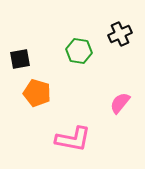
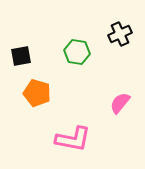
green hexagon: moved 2 px left, 1 px down
black square: moved 1 px right, 3 px up
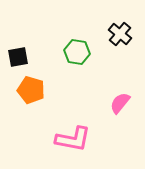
black cross: rotated 25 degrees counterclockwise
black square: moved 3 px left, 1 px down
orange pentagon: moved 6 px left, 3 px up
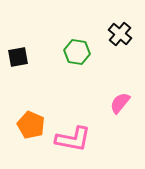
orange pentagon: moved 35 px down; rotated 8 degrees clockwise
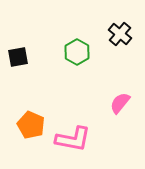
green hexagon: rotated 20 degrees clockwise
